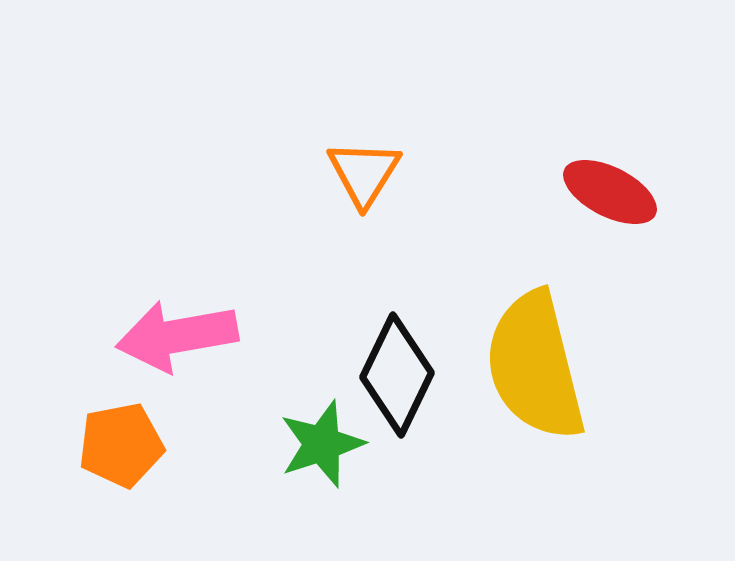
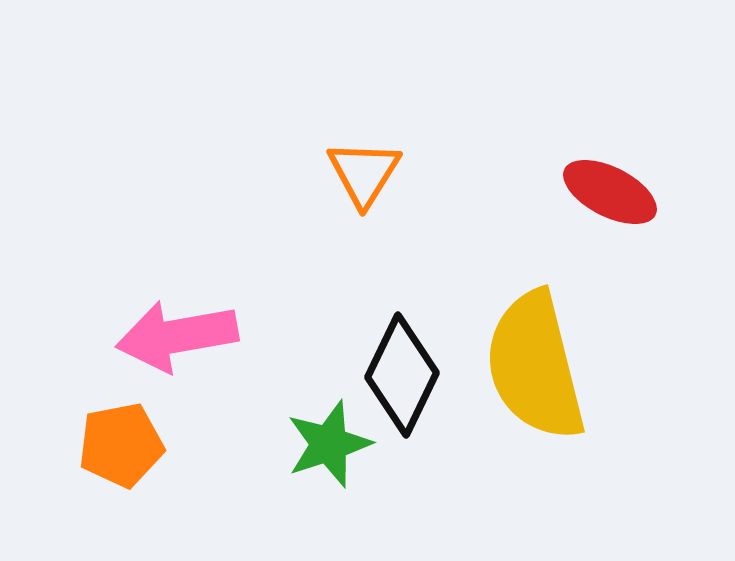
black diamond: moved 5 px right
green star: moved 7 px right
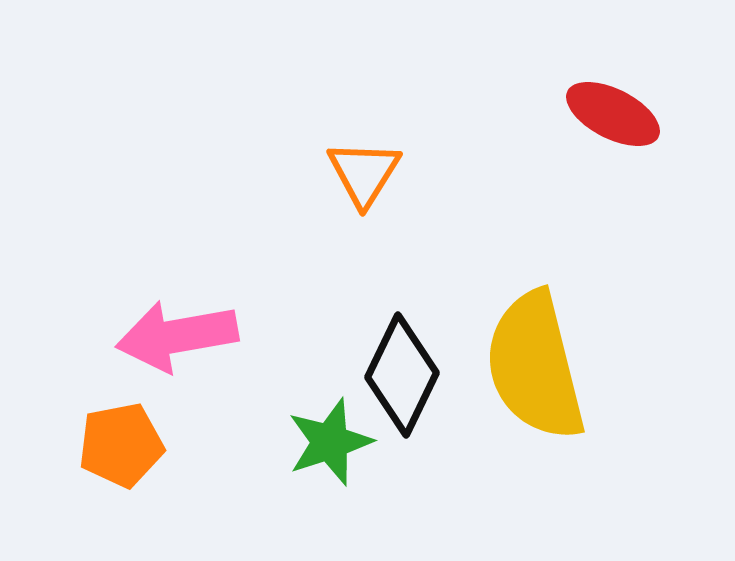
red ellipse: moved 3 px right, 78 px up
green star: moved 1 px right, 2 px up
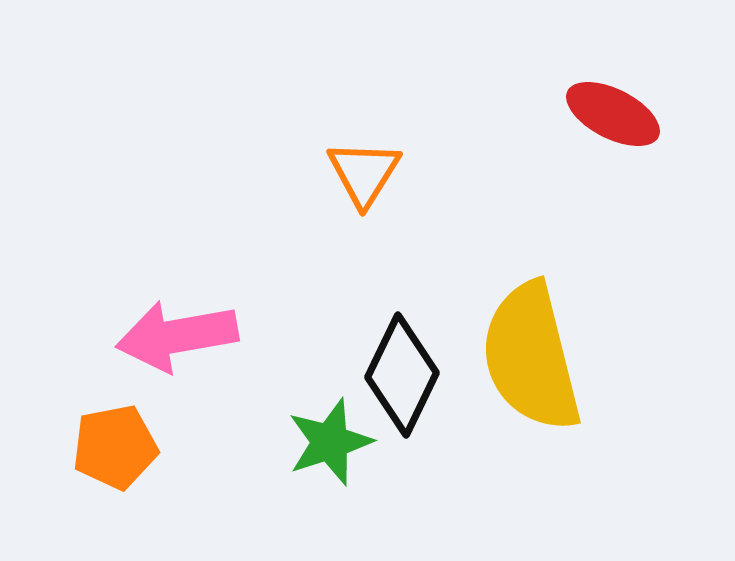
yellow semicircle: moved 4 px left, 9 px up
orange pentagon: moved 6 px left, 2 px down
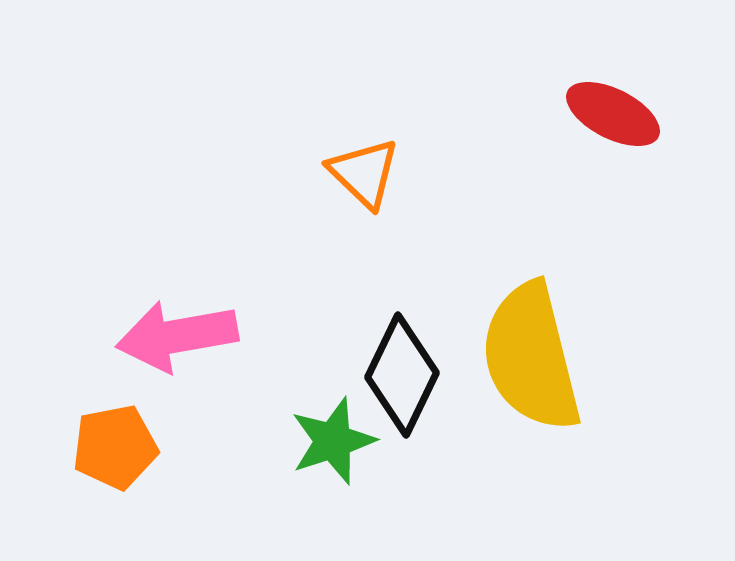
orange triangle: rotated 18 degrees counterclockwise
green star: moved 3 px right, 1 px up
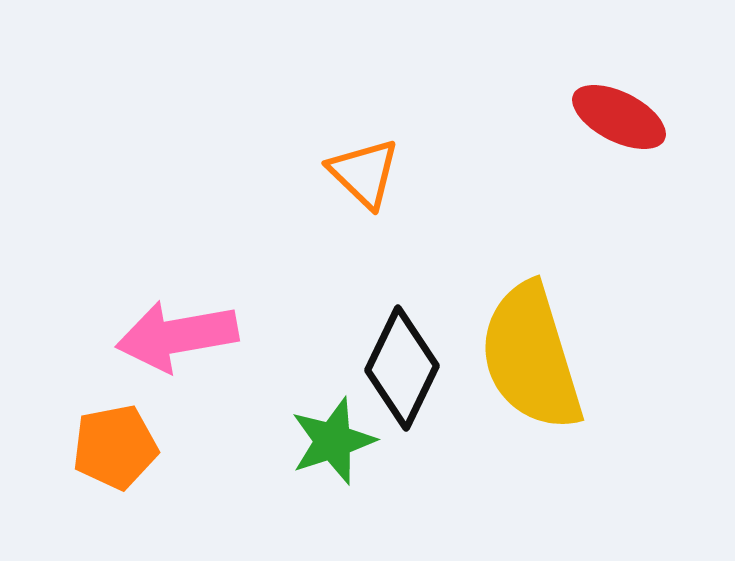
red ellipse: moved 6 px right, 3 px down
yellow semicircle: rotated 3 degrees counterclockwise
black diamond: moved 7 px up
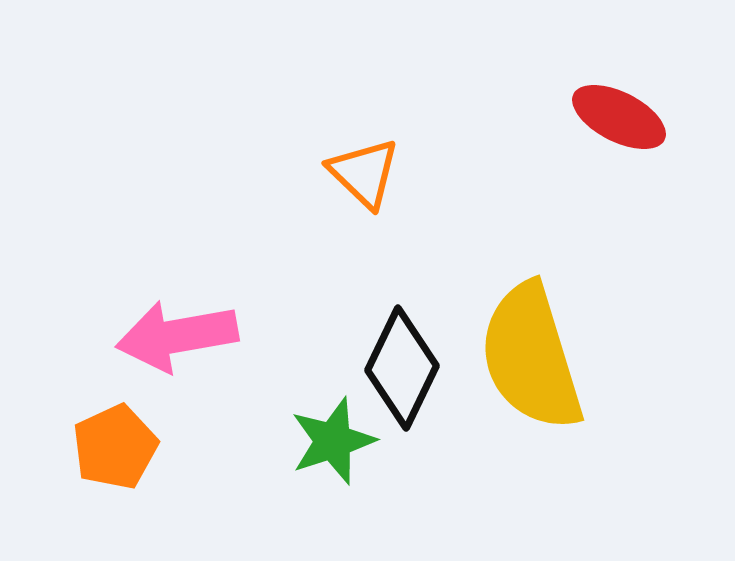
orange pentagon: rotated 14 degrees counterclockwise
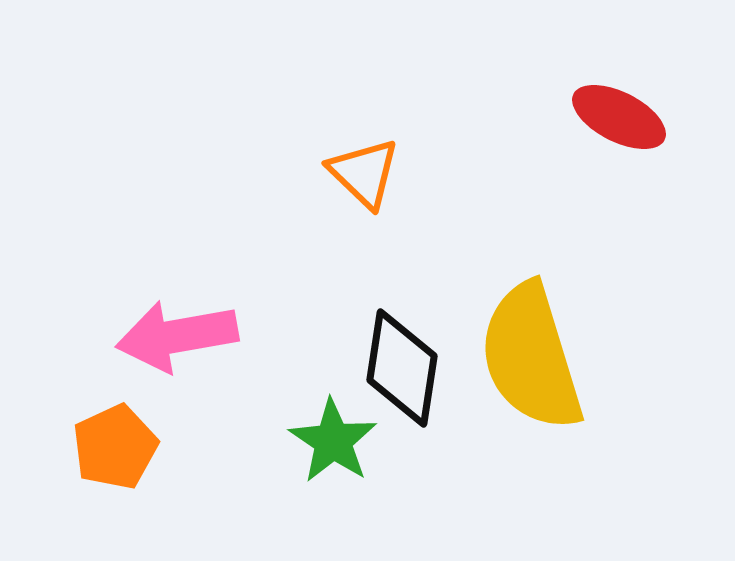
black diamond: rotated 17 degrees counterclockwise
green star: rotated 20 degrees counterclockwise
